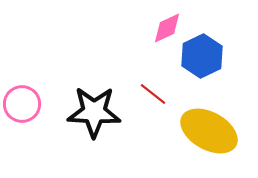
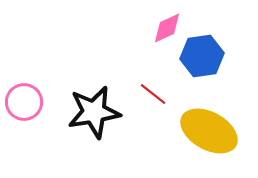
blue hexagon: rotated 18 degrees clockwise
pink circle: moved 2 px right, 2 px up
black star: rotated 12 degrees counterclockwise
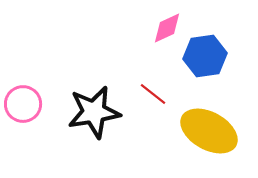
blue hexagon: moved 3 px right
pink circle: moved 1 px left, 2 px down
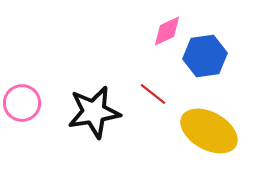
pink diamond: moved 3 px down
pink circle: moved 1 px left, 1 px up
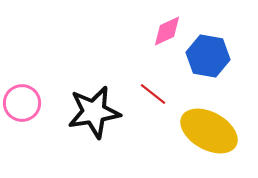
blue hexagon: moved 3 px right; rotated 18 degrees clockwise
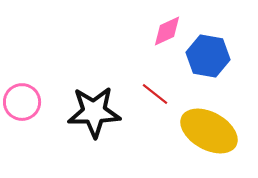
red line: moved 2 px right
pink circle: moved 1 px up
black star: rotated 8 degrees clockwise
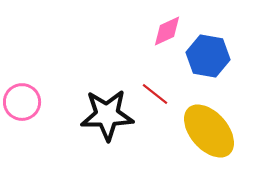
black star: moved 13 px right, 3 px down
yellow ellipse: rotated 20 degrees clockwise
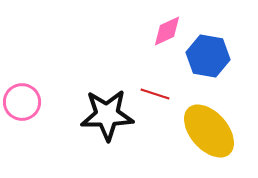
red line: rotated 20 degrees counterclockwise
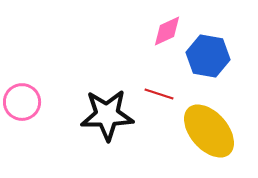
red line: moved 4 px right
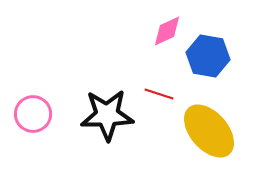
pink circle: moved 11 px right, 12 px down
